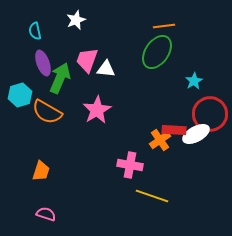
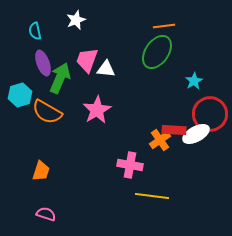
yellow line: rotated 12 degrees counterclockwise
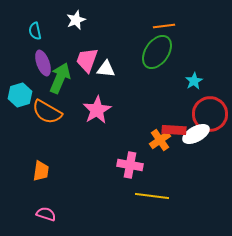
orange trapezoid: rotated 10 degrees counterclockwise
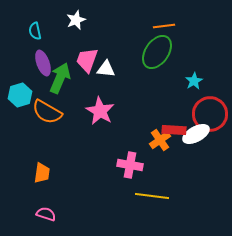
pink star: moved 3 px right, 1 px down; rotated 12 degrees counterclockwise
orange trapezoid: moved 1 px right, 2 px down
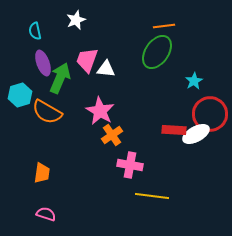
orange cross: moved 48 px left, 5 px up
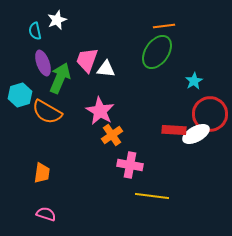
white star: moved 19 px left
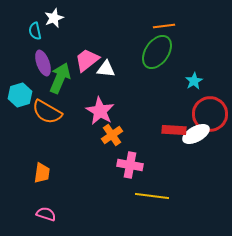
white star: moved 3 px left, 2 px up
pink trapezoid: rotated 32 degrees clockwise
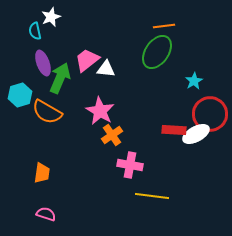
white star: moved 3 px left, 1 px up
